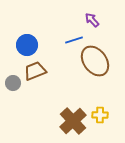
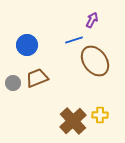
purple arrow: rotated 70 degrees clockwise
brown trapezoid: moved 2 px right, 7 px down
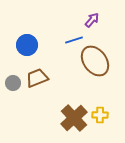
purple arrow: rotated 14 degrees clockwise
brown cross: moved 1 px right, 3 px up
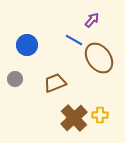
blue line: rotated 48 degrees clockwise
brown ellipse: moved 4 px right, 3 px up
brown trapezoid: moved 18 px right, 5 px down
gray circle: moved 2 px right, 4 px up
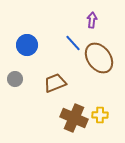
purple arrow: rotated 35 degrees counterclockwise
blue line: moved 1 px left, 3 px down; rotated 18 degrees clockwise
brown cross: rotated 24 degrees counterclockwise
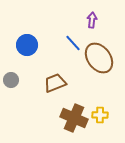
gray circle: moved 4 px left, 1 px down
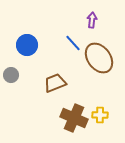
gray circle: moved 5 px up
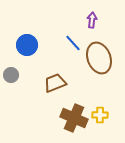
brown ellipse: rotated 16 degrees clockwise
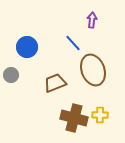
blue circle: moved 2 px down
brown ellipse: moved 6 px left, 12 px down
brown cross: rotated 8 degrees counterclockwise
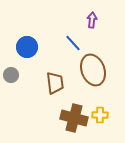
brown trapezoid: rotated 105 degrees clockwise
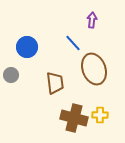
brown ellipse: moved 1 px right, 1 px up
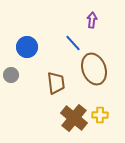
brown trapezoid: moved 1 px right
brown cross: rotated 24 degrees clockwise
